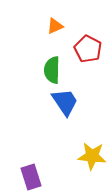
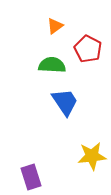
orange triangle: rotated 12 degrees counterclockwise
green semicircle: moved 5 px up; rotated 92 degrees clockwise
yellow star: rotated 12 degrees counterclockwise
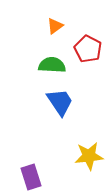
blue trapezoid: moved 5 px left
yellow star: moved 3 px left
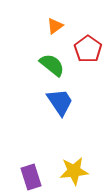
red pentagon: rotated 8 degrees clockwise
green semicircle: rotated 36 degrees clockwise
yellow star: moved 15 px left, 15 px down
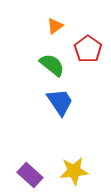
purple rectangle: moved 1 px left, 2 px up; rotated 30 degrees counterclockwise
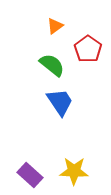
yellow star: rotated 8 degrees clockwise
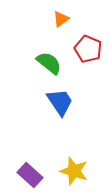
orange triangle: moved 6 px right, 7 px up
red pentagon: rotated 12 degrees counterclockwise
green semicircle: moved 3 px left, 2 px up
yellow star: rotated 16 degrees clockwise
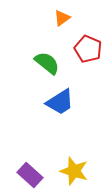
orange triangle: moved 1 px right, 1 px up
green semicircle: moved 2 px left
blue trapezoid: rotated 92 degrees clockwise
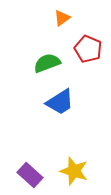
green semicircle: rotated 60 degrees counterclockwise
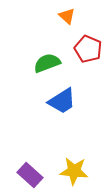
orange triangle: moved 5 px right, 2 px up; rotated 42 degrees counterclockwise
blue trapezoid: moved 2 px right, 1 px up
yellow star: rotated 12 degrees counterclockwise
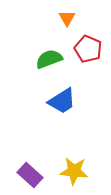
orange triangle: moved 2 px down; rotated 18 degrees clockwise
green semicircle: moved 2 px right, 4 px up
